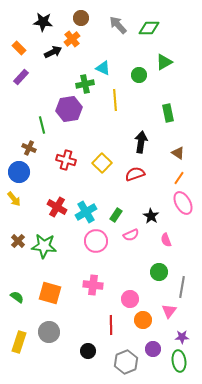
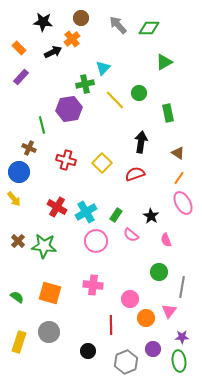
cyan triangle at (103, 68): rotated 49 degrees clockwise
green circle at (139, 75): moved 18 px down
yellow line at (115, 100): rotated 40 degrees counterclockwise
pink semicircle at (131, 235): rotated 63 degrees clockwise
orange circle at (143, 320): moved 3 px right, 2 px up
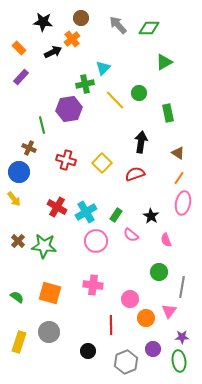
pink ellipse at (183, 203): rotated 40 degrees clockwise
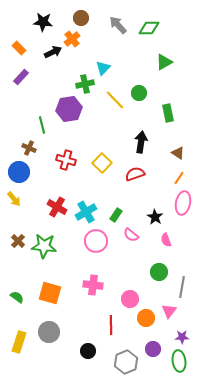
black star at (151, 216): moved 4 px right, 1 px down
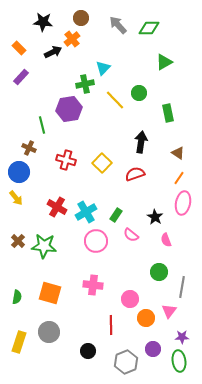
yellow arrow at (14, 199): moved 2 px right, 1 px up
green semicircle at (17, 297): rotated 64 degrees clockwise
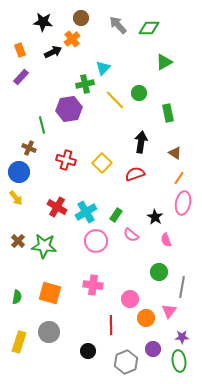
orange rectangle at (19, 48): moved 1 px right, 2 px down; rotated 24 degrees clockwise
brown triangle at (178, 153): moved 3 px left
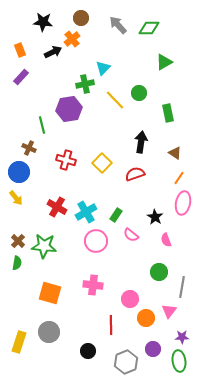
green semicircle at (17, 297): moved 34 px up
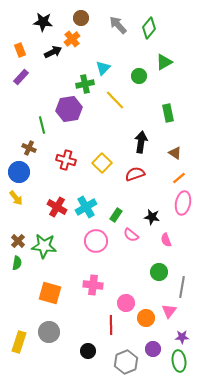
green diamond at (149, 28): rotated 50 degrees counterclockwise
green circle at (139, 93): moved 17 px up
orange line at (179, 178): rotated 16 degrees clockwise
cyan cross at (86, 212): moved 5 px up
black star at (155, 217): moved 3 px left; rotated 21 degrees counterclockwise
pink circle at (130, 299): moved 4 px left, 4 px down
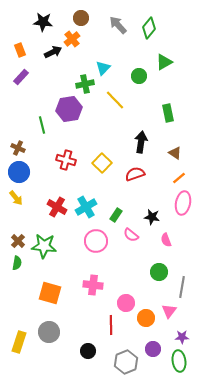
brown cross at (29, 148): moved 11 px left
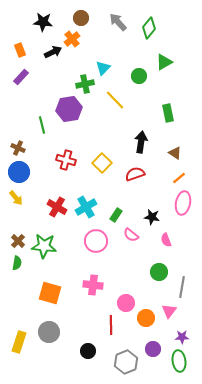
gray arrow at (118, 25): moved 3 px up
